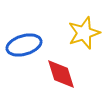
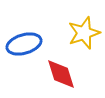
blue ellipse: moved 1 px up
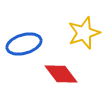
red diamond: rotated 20 degrees counterclockwise
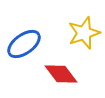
blue ellipse: rotated 20 degrees counterclockwise
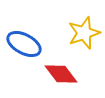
blue ellipse: rotated 64 degrees clockwise
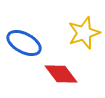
blue ellipse: moved 1 px up
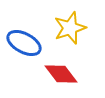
yellow star: moved 14 px left, 5 px up
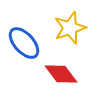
blue ellipse: rotated 20 degrees clockwise
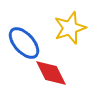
red diamond: moved 10 px left, 1 px up; rotated 12 degrees clockwise
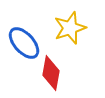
red diamond: rotated 36 degrees clockwise
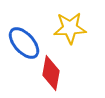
yellow star: rotated 16 degrees clockwise
